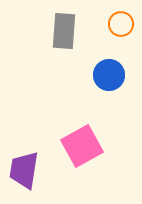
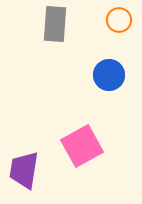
orange circle: moved 2 px left, 4 px up
gray rectangle: moved 9 px left, 7 px up
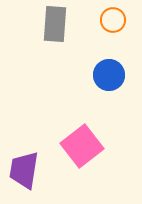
orange circle: moved 6 px left
pink square: rotated 9 degrees counterclockwise
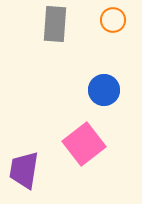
blue circle: moved 5 px left, 15 px down
pink square: moved 2 px right, 2 px up
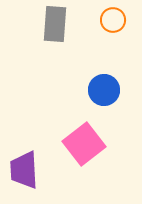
purple trapezoid: rotated 12 degrees counterclockwise
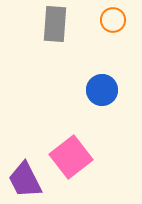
blue circle: moved 2 px left
pink square: moved 13 px left, 13 px down
purple trapezoid: moved 1 px right, 10 px down; rotated 24 degrees counterclockwise
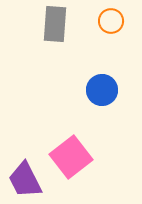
orange circle: moved 2 px left, 1 px down
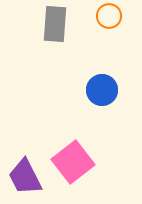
orange circle: moved 2 px left, 5 px up
pink square: moved 2 px right, 5 px down
purple trapezoid: moved 3 px up
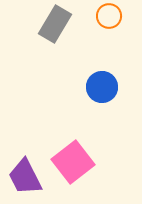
gray rectangle: rotated 27 degrees clockwise
blue circle: moved 3 px up
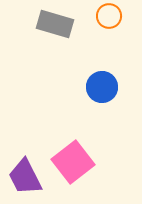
gray rectangle: rotated 75 degrees clockwise
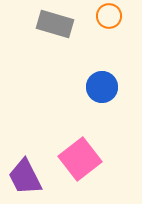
pink square: moved 7 px right, 3 px up
